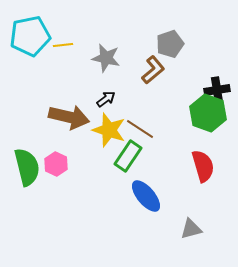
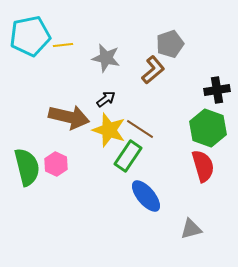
green hexagon: moved 15 px down
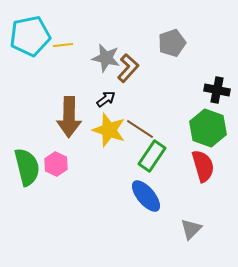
gray pentagon: moved 2 px right, 1 px up
brown L-shape: moved 25 px left, 2 px up; rotated 8 degrees counterclockwise
black cross: rotated 20 degrees clockwise
brown arrow: rotated 78 degrees clockwise
green rectangle: moved 24 px right
gray triangle: rotated 30 degrees counterclockwise
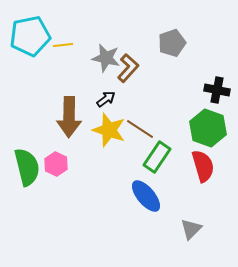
green rectangle: moved 5 px right, 1 px down
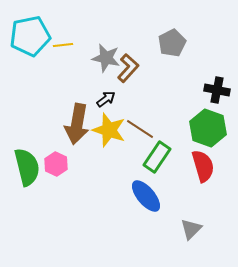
gray pentagon: rotated 8 degrees counterclockwise
brown arrow: moved 8 px right, 7 px down; rotated 9 degrees clockwise
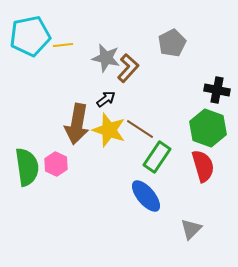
green semicircle: rotated 6 degrees clockwise
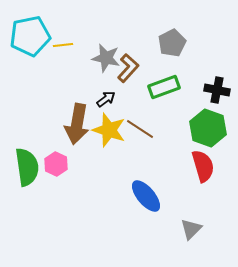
green rectangle: moved 7 px right, 70 px up; rotated 36 degrees clockwise
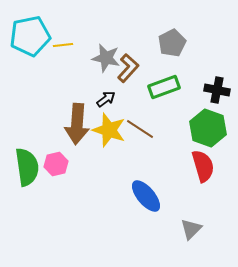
brown arrow: rotated 6 degrees counterclockwise
pink hexagon: rotated 20 degrees clockwise
